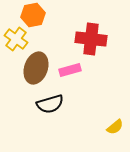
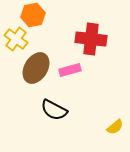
brown ellipse: rotated 12 degrees clockwise
black semicircle: moved 4 px right, 6 px down; rotated 44 degrees clockwise
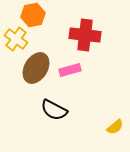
red cross: moved 6 px left, 4 px up
